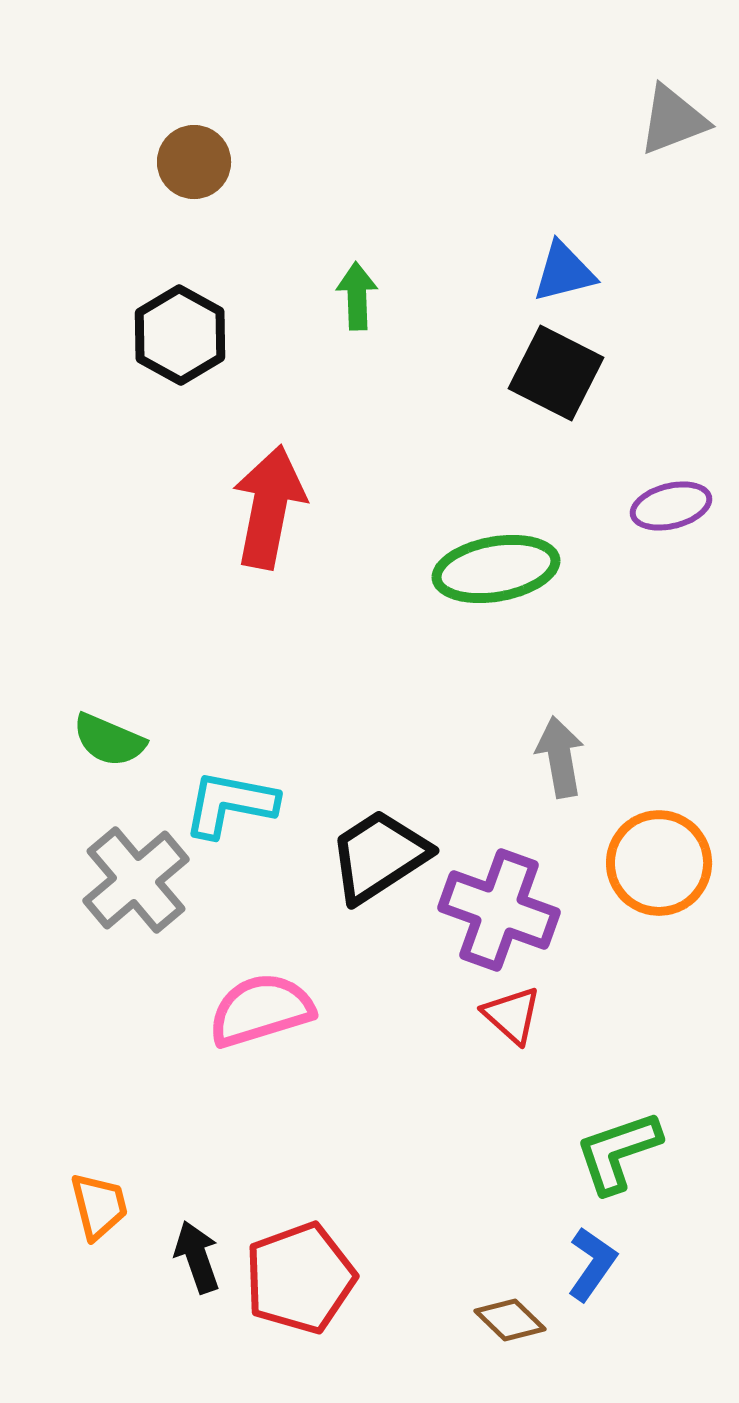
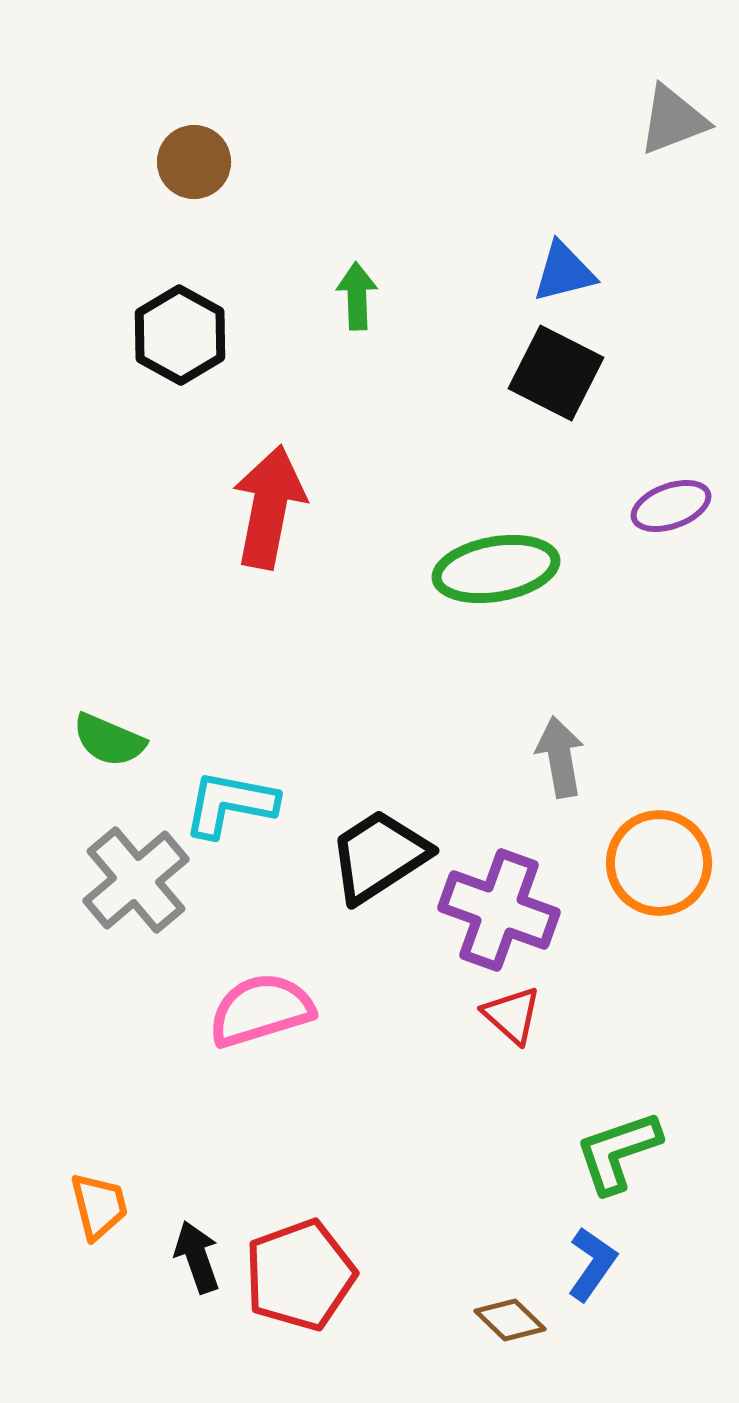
purple ellipse: rotated 6 degrees counterclockwise
red pentagon: moved 3 px up
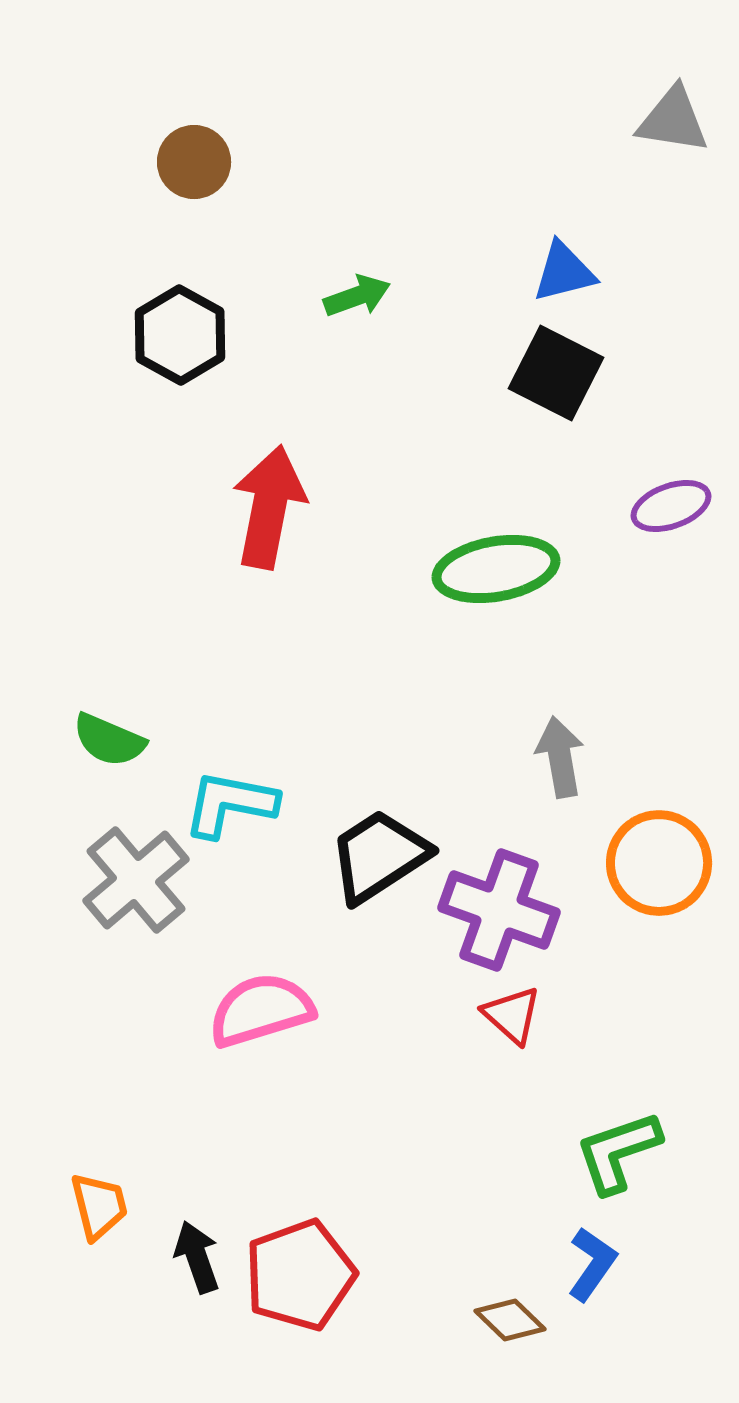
gray triangle: rotated 30 degrees clockwise
green arrow: rotated 72 degrees clockwise
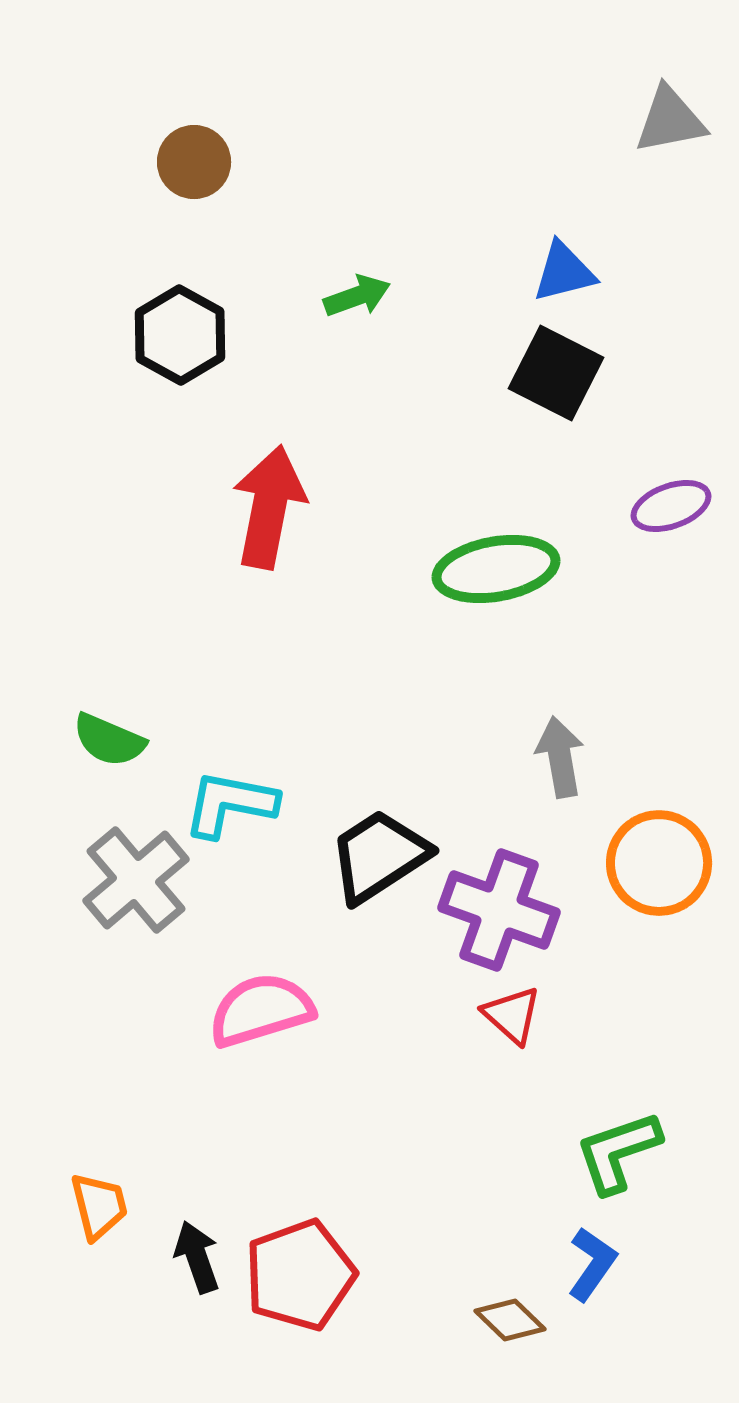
gray triangle: moved 3 px left; rotated 20 degrees counterclockwise
